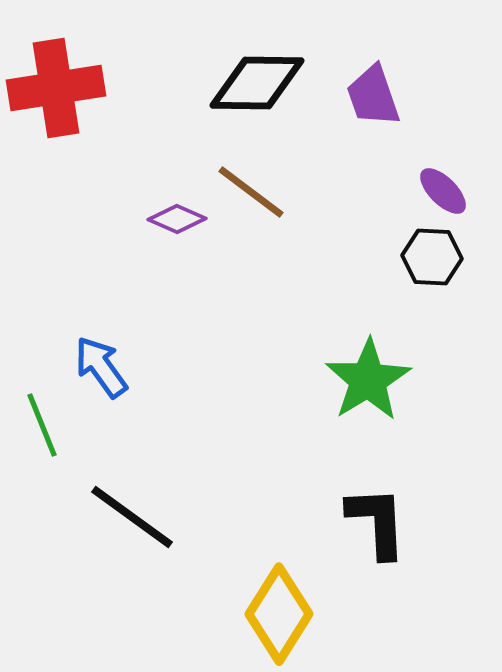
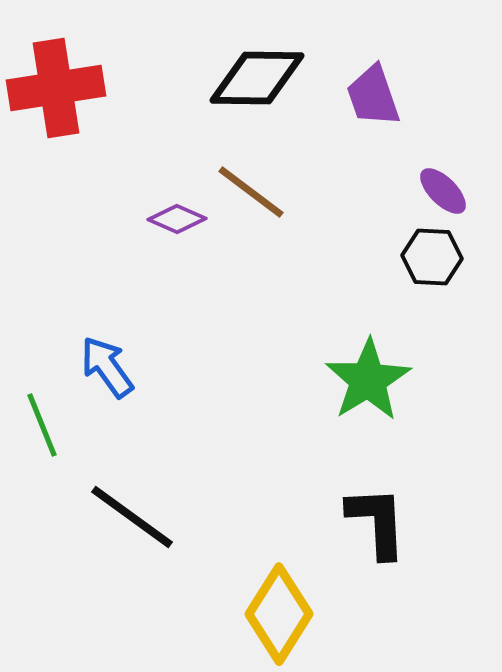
black diamond: moved 5 px up
blue arrow: moved 6 px right
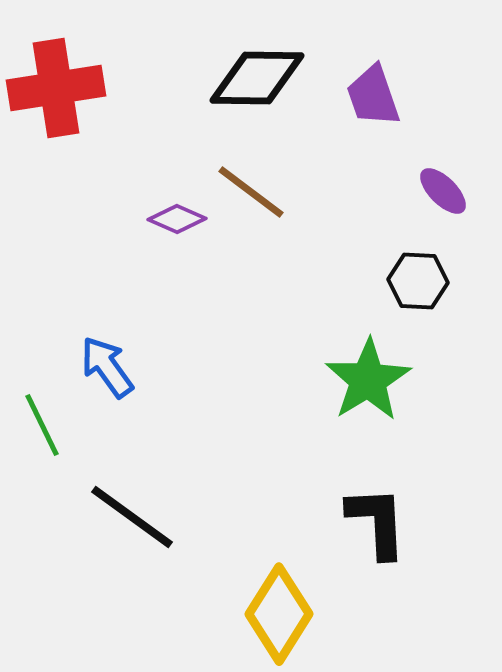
black hexagon: moved 14 px left, 24 px down
green line: rotated 4 degrees counterclockwise
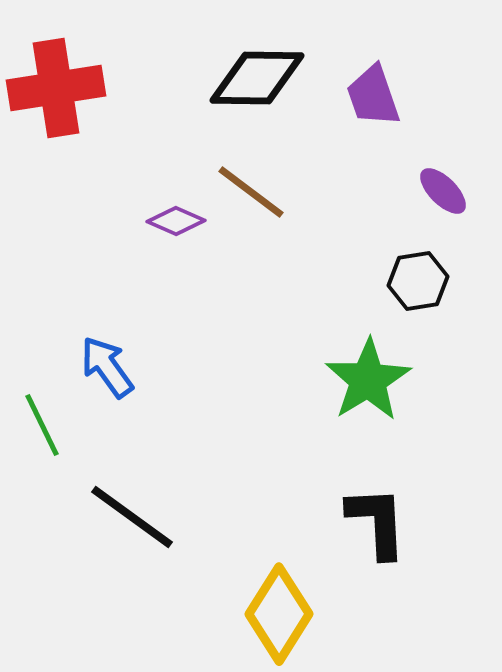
purple diamond: moved 1 px left, 2 px down
black hexagon: rotated 12 degrees counterclockwise
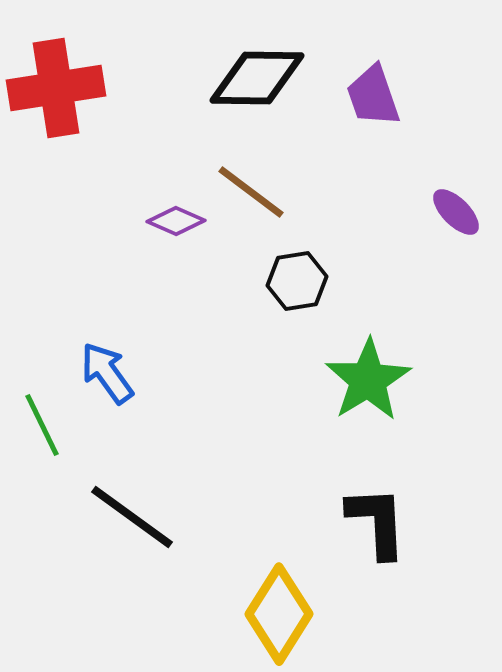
purple ellipse: moved 13 px right, 21 px down
black hexagon: moved 121 px left
blue arrow: moved 6 px down
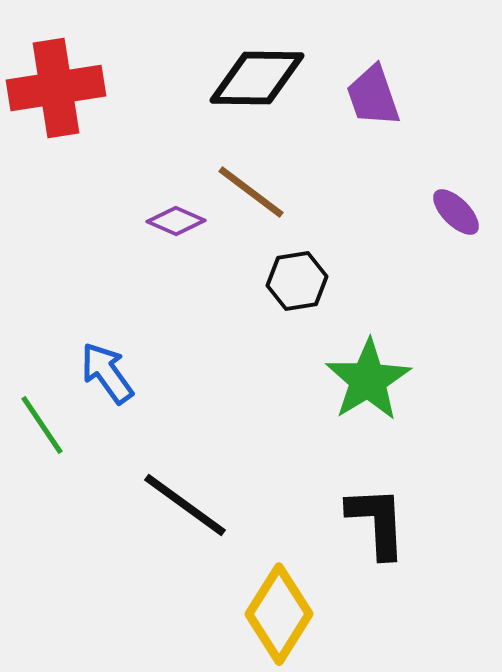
green line: rotated 8 degrees counterclockwise
black line: moved 53 px right, 12 px up
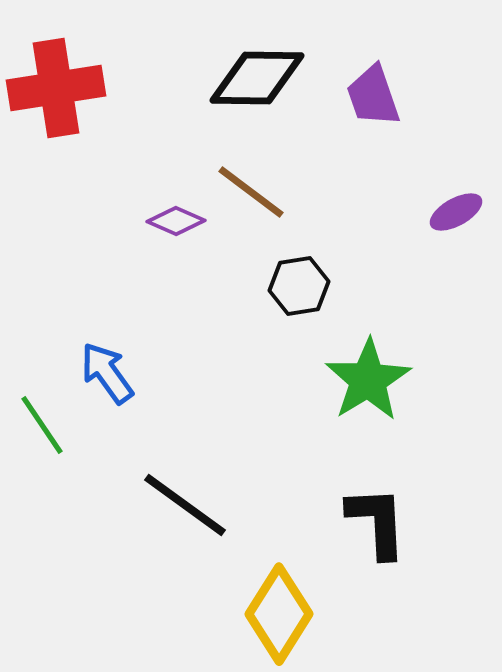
purple ellipse: rotated 74 degrees counterclockwise
black hexagon: moved 2 px right, 5 px down
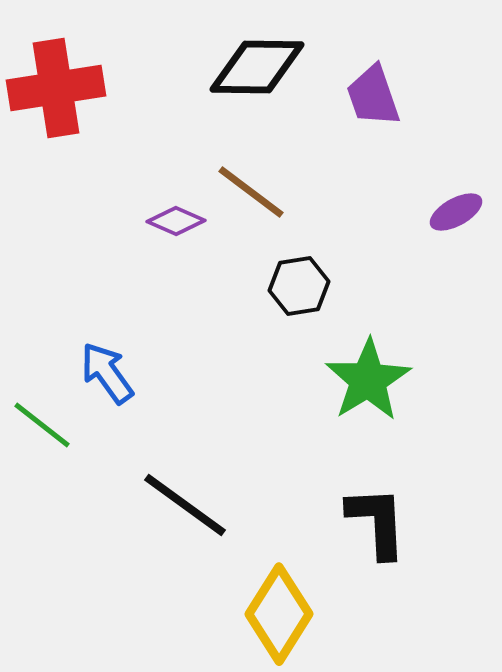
black diamond: moved 11 px up
green line: rotated 18 degrees counterclockwise
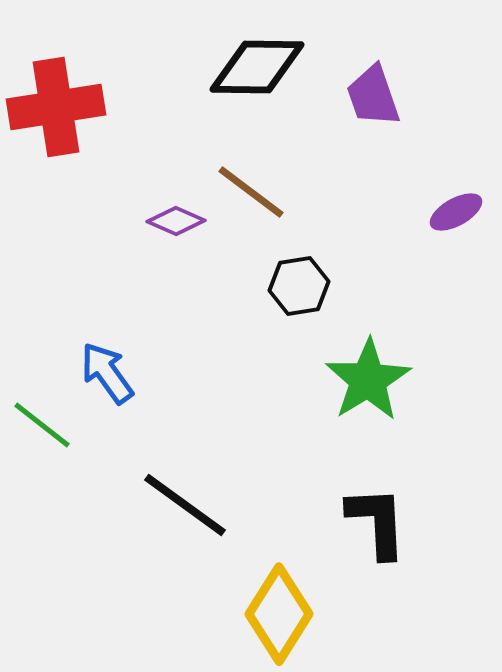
red cross: moved 19 px down
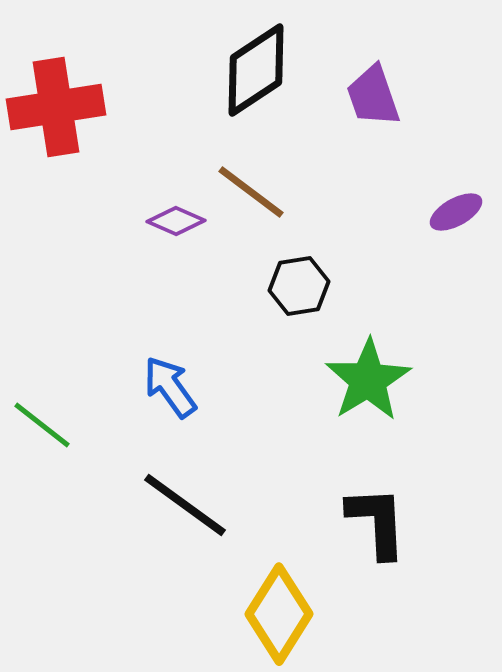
black diamond: moved 1 px left, 3 px down; rotated 34 degrees counterclockwise
blue arrow: moved 63 px right, 14 px down
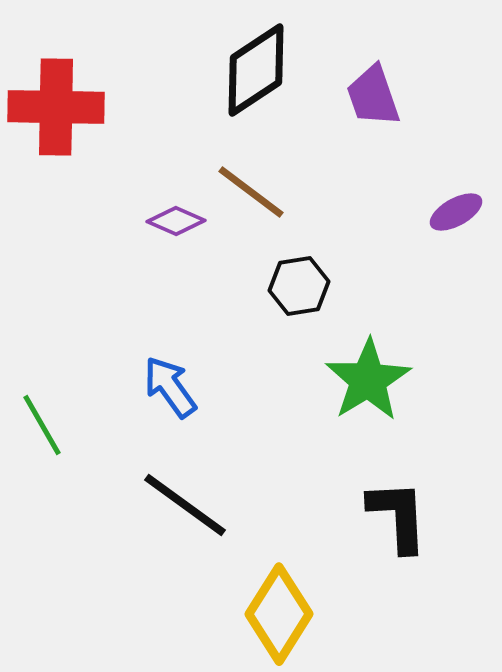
red cross: rotated 10 degrees clockwise
green line: rotated 22 degrees clockwise
black L-shape: moved 21 px right, 6 px up
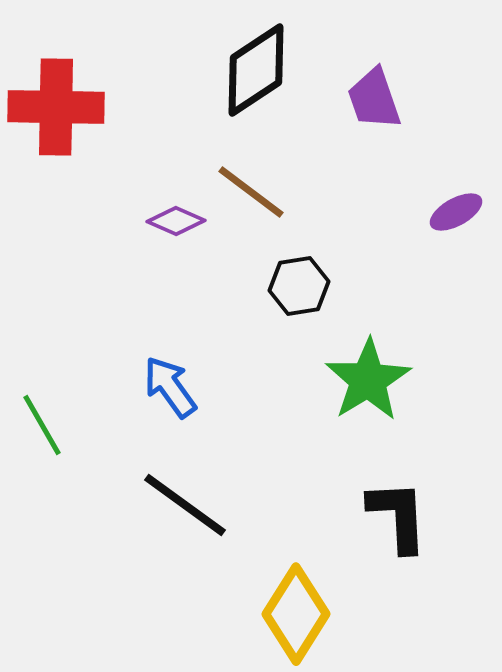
purple trapezoid: moved 1 px right, 3 px down
yellow diamond: moved 17 px right
